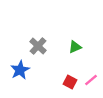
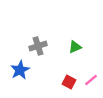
gray cross: rotated 30 degrees clockwise
red square: moved 1 px left
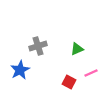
green triangle: moved 2 px right, 2 px down
pink line: moved 7 px up; rotated 16 degrees clockwise
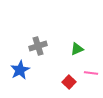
pink line: rotated 32 degrees clockwise
red square: rotated 16 degrees clockwise
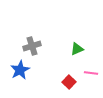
gray cross: moved 6 px left
